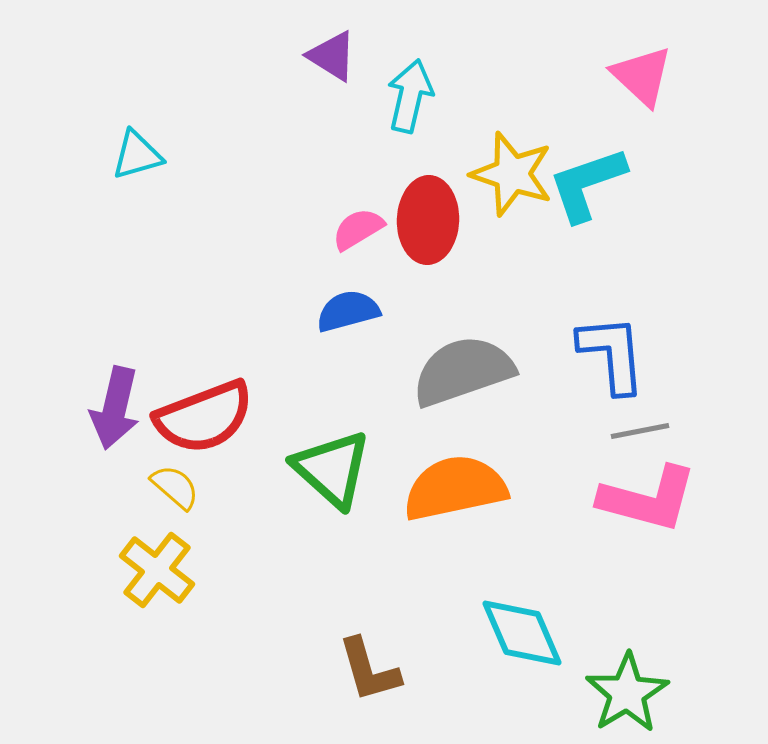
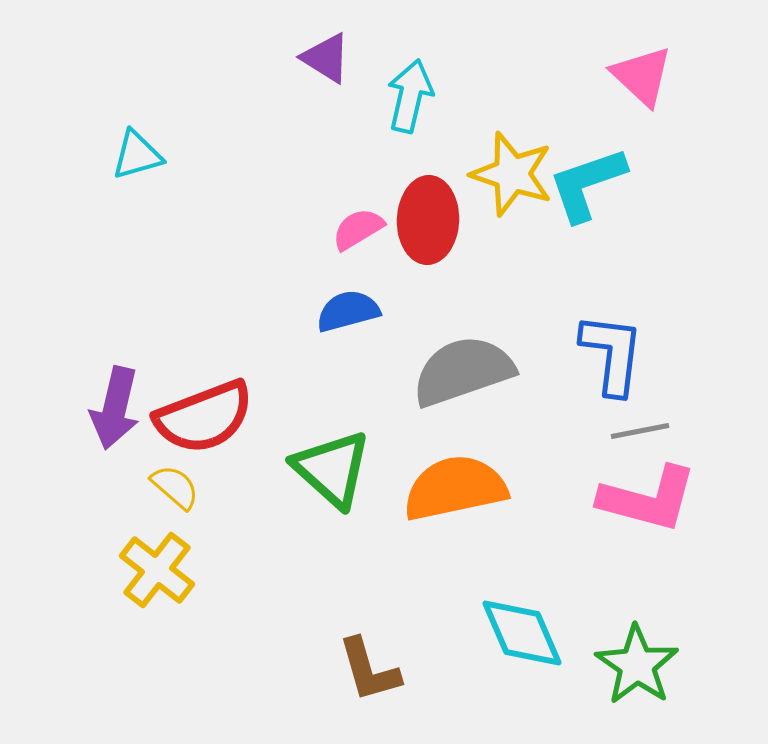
purple triangle: moved 6 px left, 2 px down
blue L-shape: rotated 12 degrees clockwise
green star: moved 10 px right, 28 px up; rotated 6 degrees counterclockwise
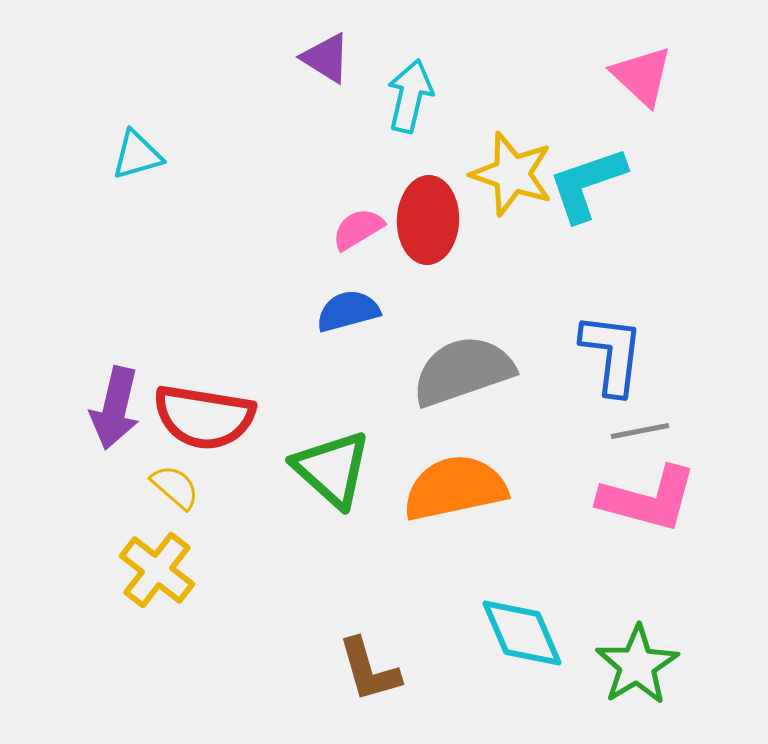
red semicircle: rotated 30 degrees clockwise
green star: rotated 6 degrees clockwise
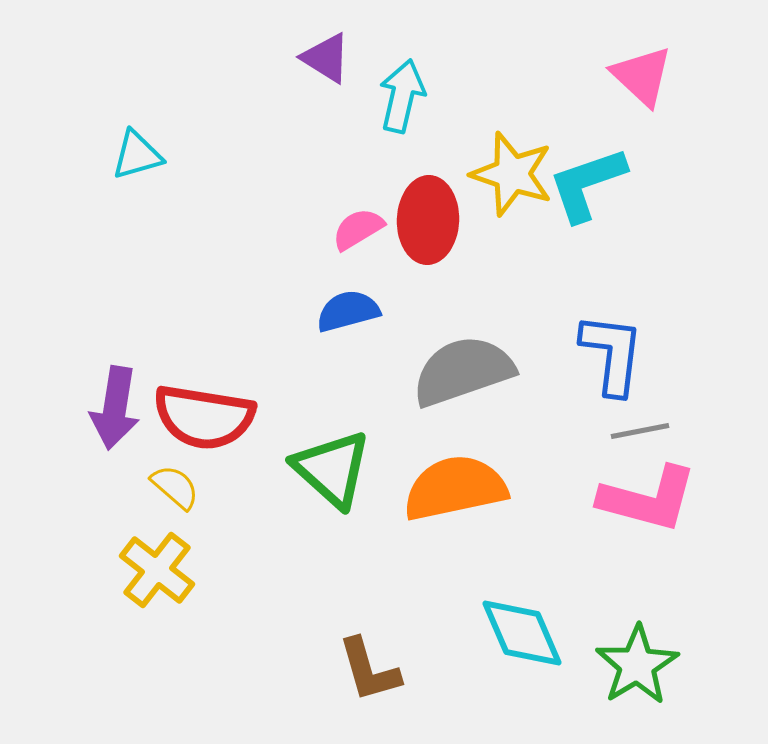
cyan arrow: moved 8 px left
purple arrow: rotated 4 degrees counterclockwise
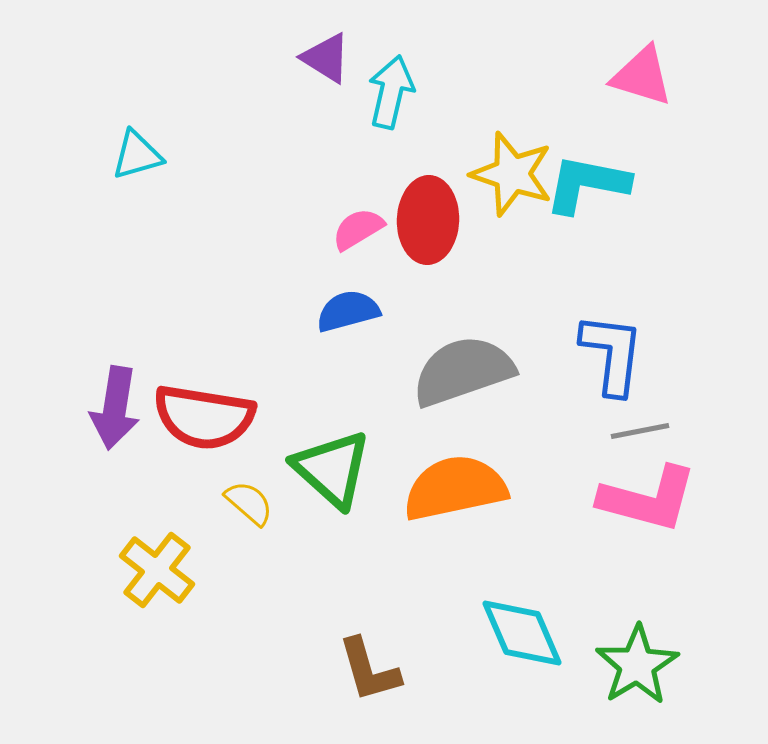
pink triangle: rotated 26 degrees counterclockwise
cyan arrow: moved 11 px left, 4 px up
cyan L-shape: rotated 30 degrees clockwise
yellow semicircle: moved 74 px right, 16 px down
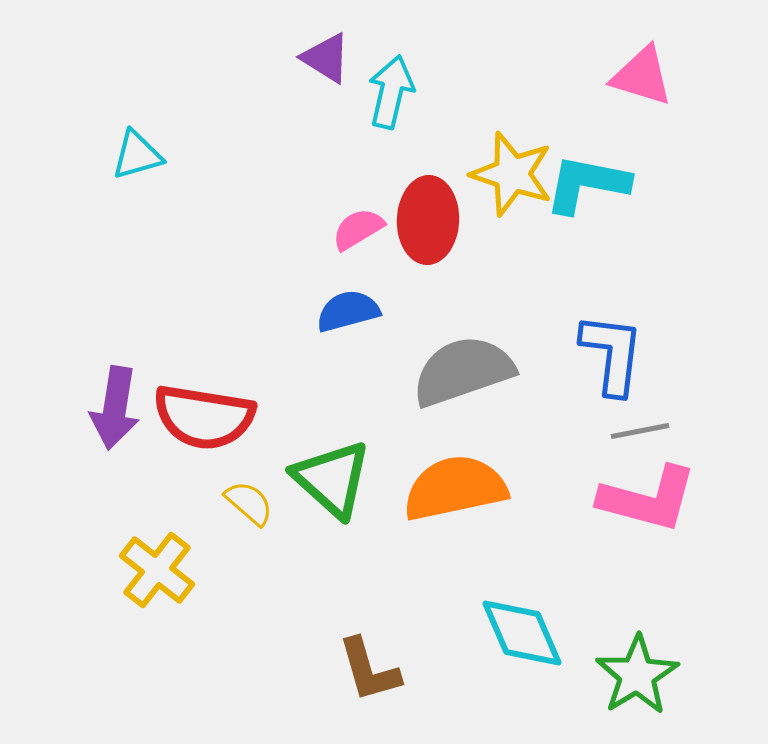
green triangle: moved 10 px down
green star: moved 10 px down
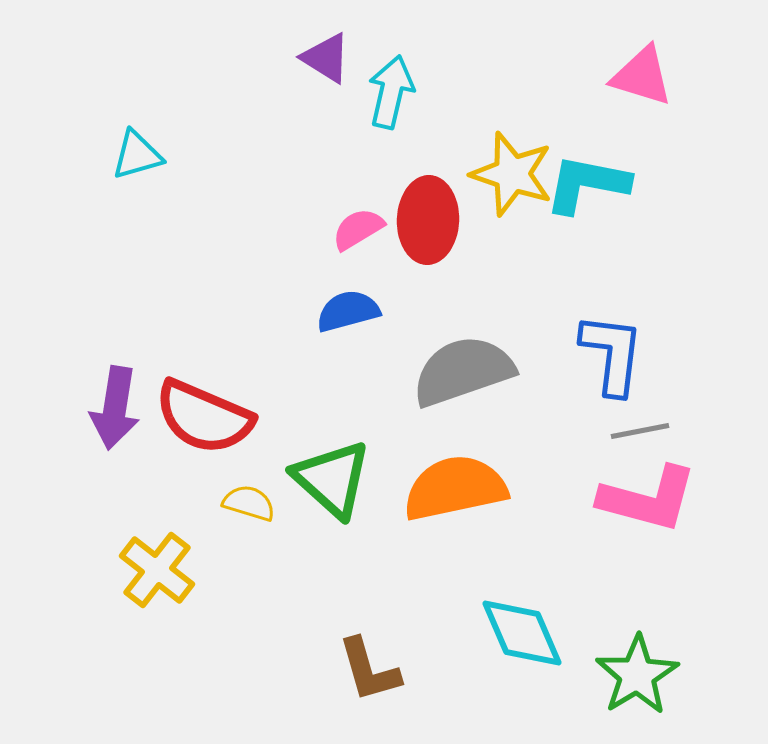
red semicircle: rotated 14 degrees clockwise
yellow semicircle: rotated 24 degrees counterclockwise
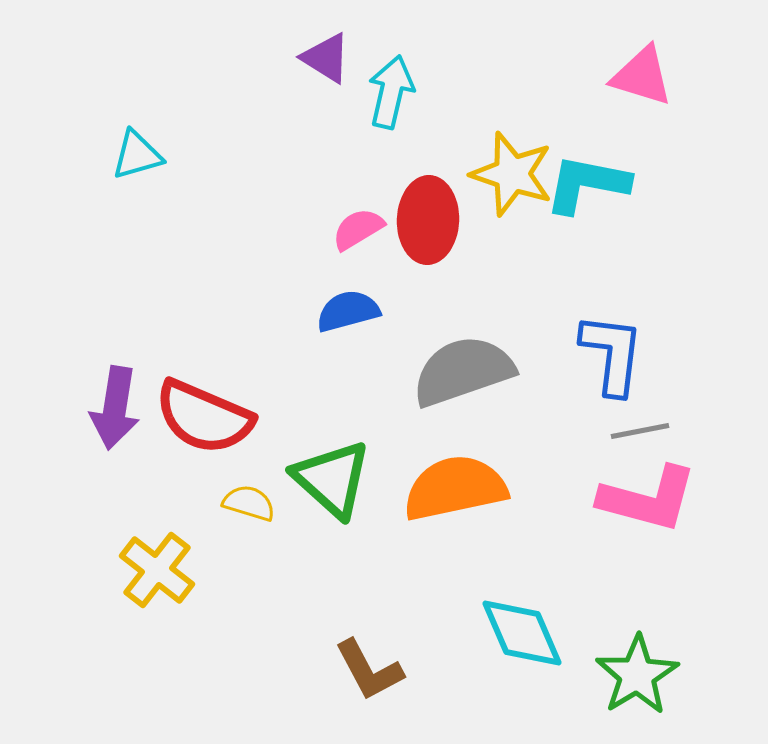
brown L-shape: rotated 12 degrees counterclockwise
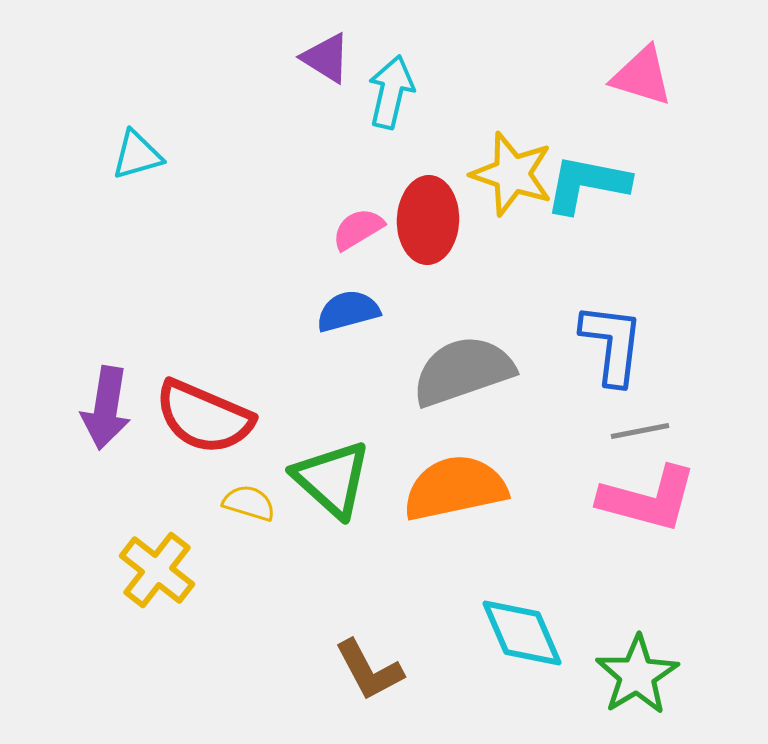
blue L-shape: moved 10 px up
purple arrow: moved 9 px left
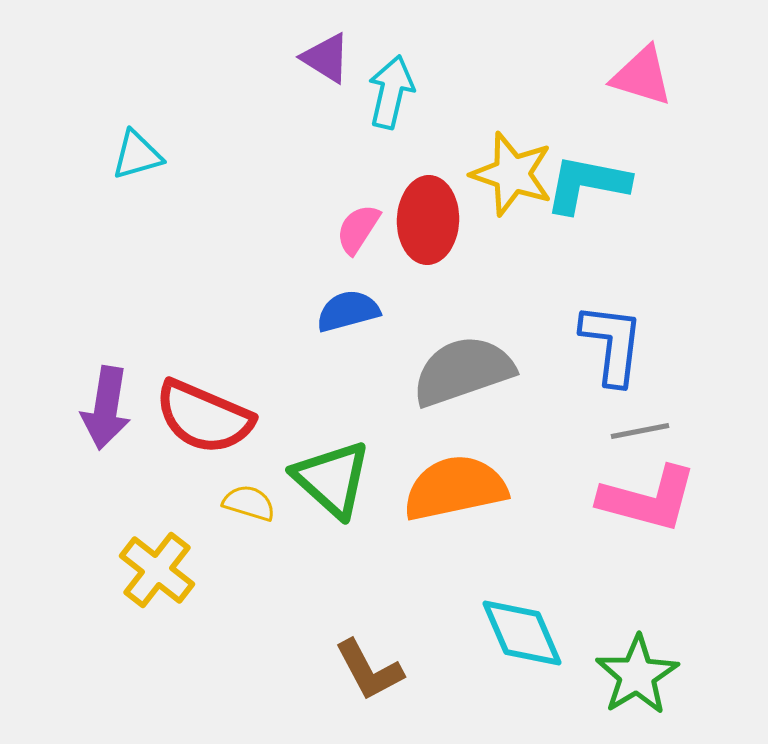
pink semicircle: rotated 26 degrees counterclockwise
